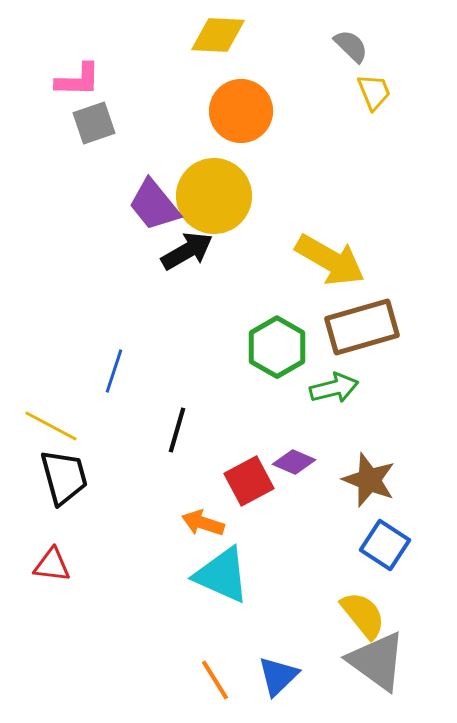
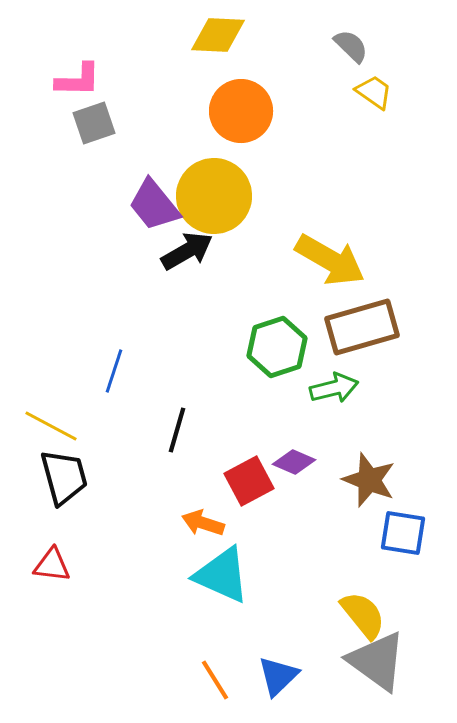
yellow trapezoid: rotated 33 degrees counterclockwise
green hexagon: rotated 12 degrees clockwise
blue square: moved 18 px right, 12 px up; rotated 24 degrees counterclockwise
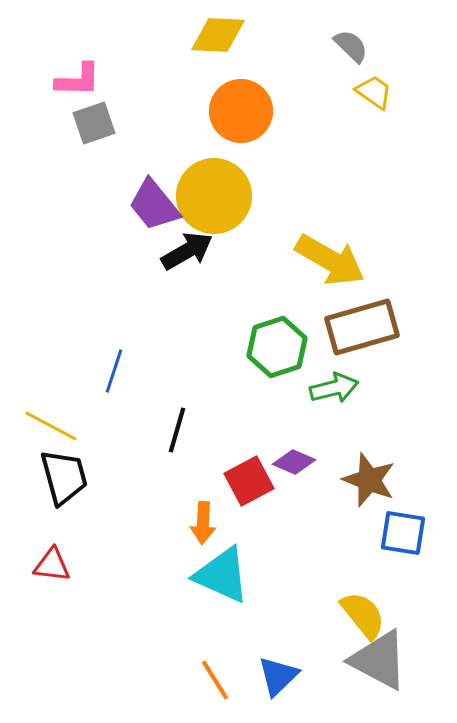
orange arrow: rotated 105 degrees counterclockwise
gray triangle: moved 2 px right, 1 px up; rotated 8 degrees counterclockwise
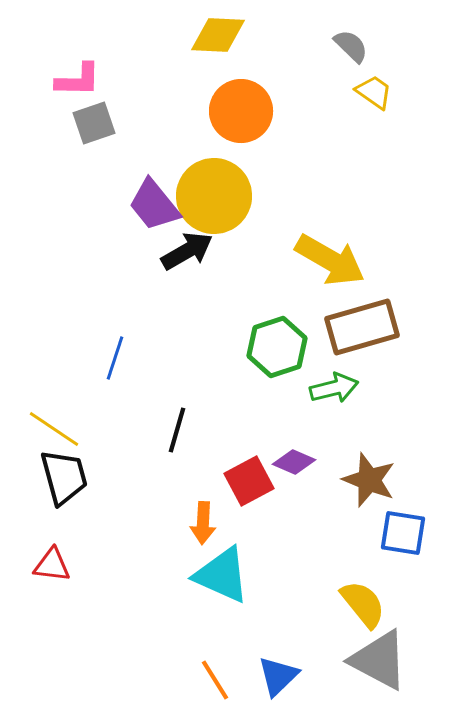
blue line: moved 1 px right, 13 px up
yellow line: moved 3 px right, 3 px down; rotated 6 degrees clockwise
yellow semicircle: moved 11 px up
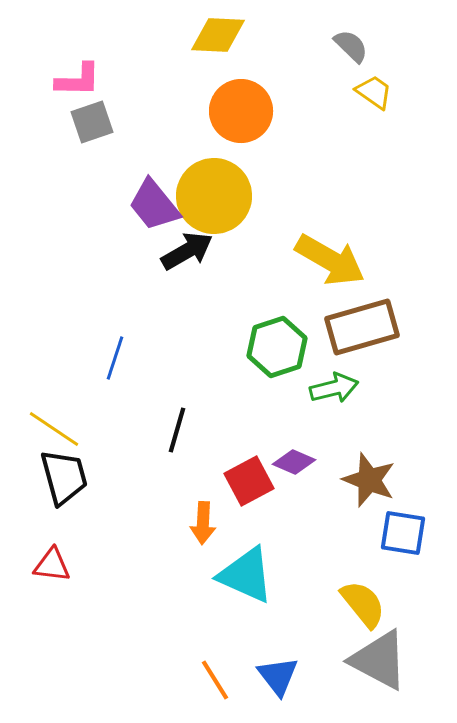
gray square: moved 2 px left, 1 px up
cyan triangle: moved 24 px right
blue triangle: rotated 24 degrees counterclockwise
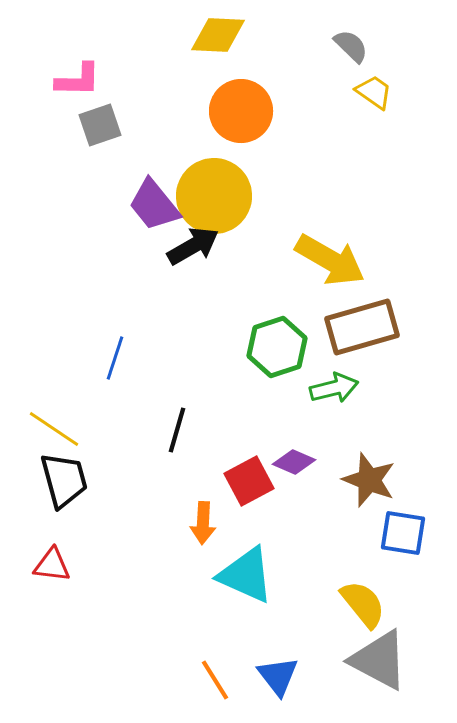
gray square: moved 8 px right, 3 px down
black arrow: moved 6 px right, 5 px up
black trapezoid: moved 3 px down
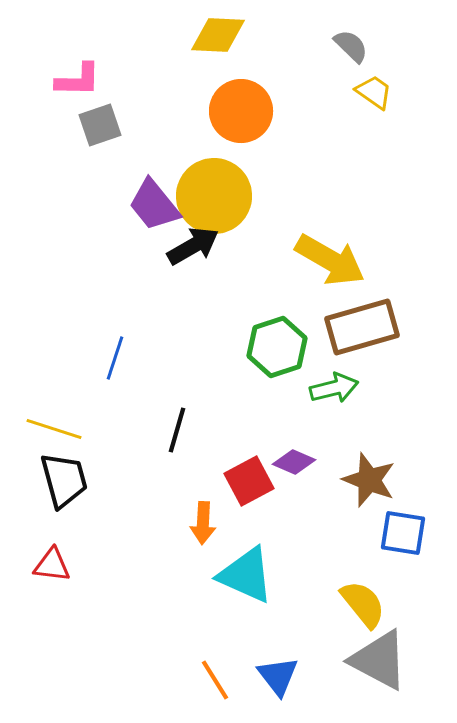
yellow line: rotated 16 degrees counterclockwise
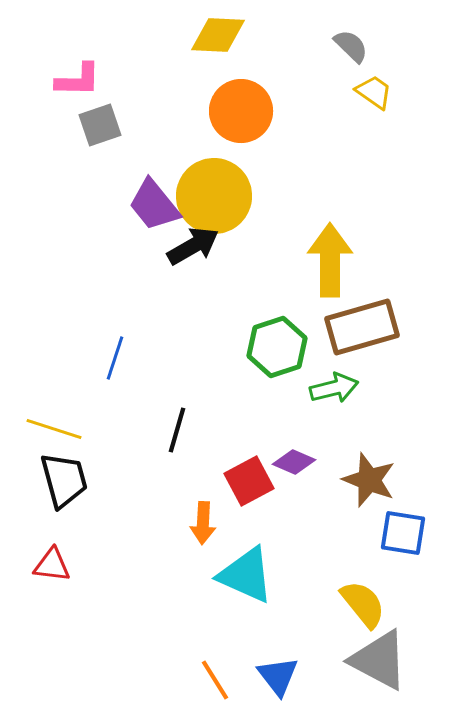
yellow arrow: rotated 120 degrees counterclockwise
